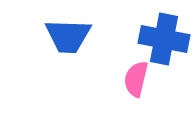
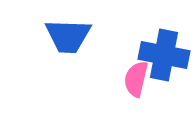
blue cross: moved 16 px down
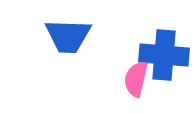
blue cross: rotated 6 degrees counterclockwise
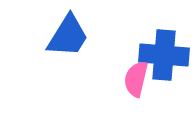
blue trapezoid: rotated 60 degrees counterclockwise
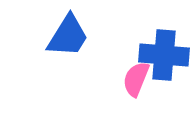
pink semicircle: rotated 9 degrees clockwise
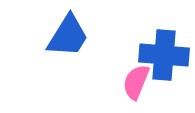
pink semicircle: moved 3 px down
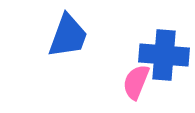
blue trapezoid: rotated 12 degrees counterclockwise
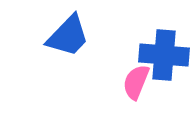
blue trapezoid: rotated 24 degrees clockwise
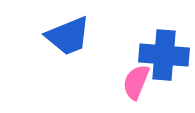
blue trapezoid: rotated 24 degrees clockwise
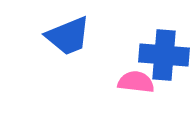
pink semicircle: rotated 75 degrees clockwise
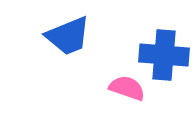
pink semicircle: moved 9 px left, 6 px down; rotated 12 degrees clockwise
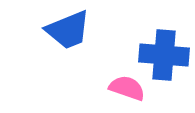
blue trapezoid: moved 6 px up
